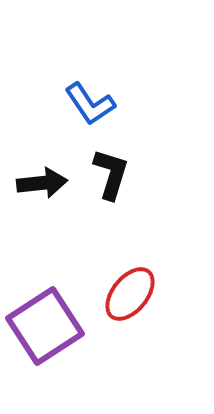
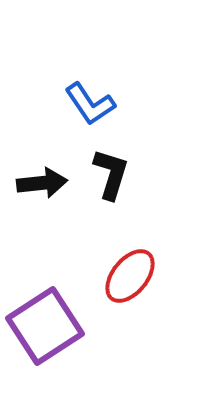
red ellipse: moved 18 px up
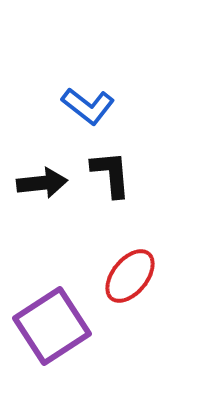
blue L-shape: moved 2 px left, 2 px down; rotated 18 degrees counterclockwise
black L-shape: rotated 22 degrees counterclockwise
purple square: moved 7 px right
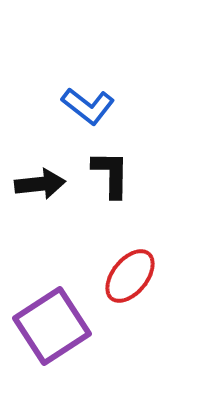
black L-shape: rotated 6 degrees clockwise
black arrow: moved 2 px left, 1 px down
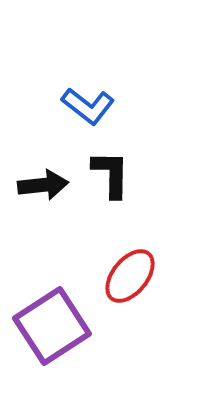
black arrow: moved 3 px right, 1 px down
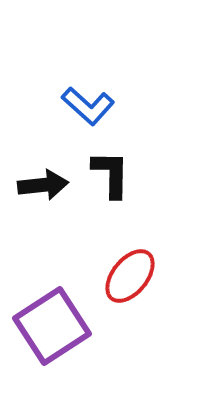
blue L-shape: rotated 4 degrees clockwise
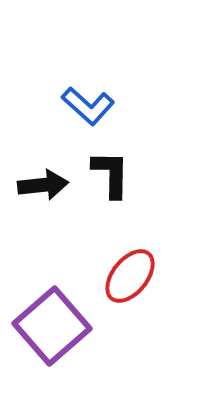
purple square: rotated 8 degrees counterclockwise
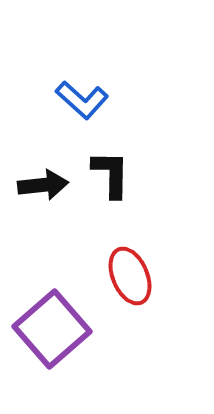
blue L-shape: moved 6 px left, 6 px up
red ellipse: rotated 62 degrees counterclockwise
purple square: moved 3 px down
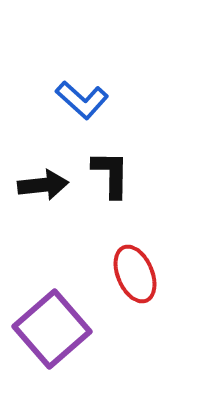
red ellipse: moved 5 px right, 2 px up
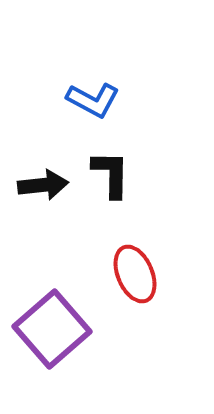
blue L-shape: moved 11 px right; rotated 14 degrees counterclockwise
